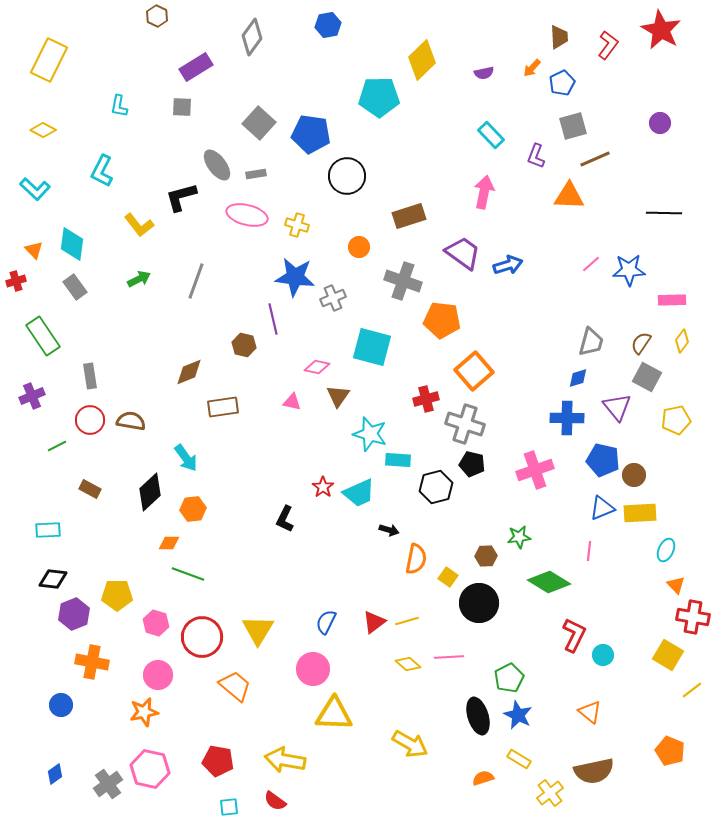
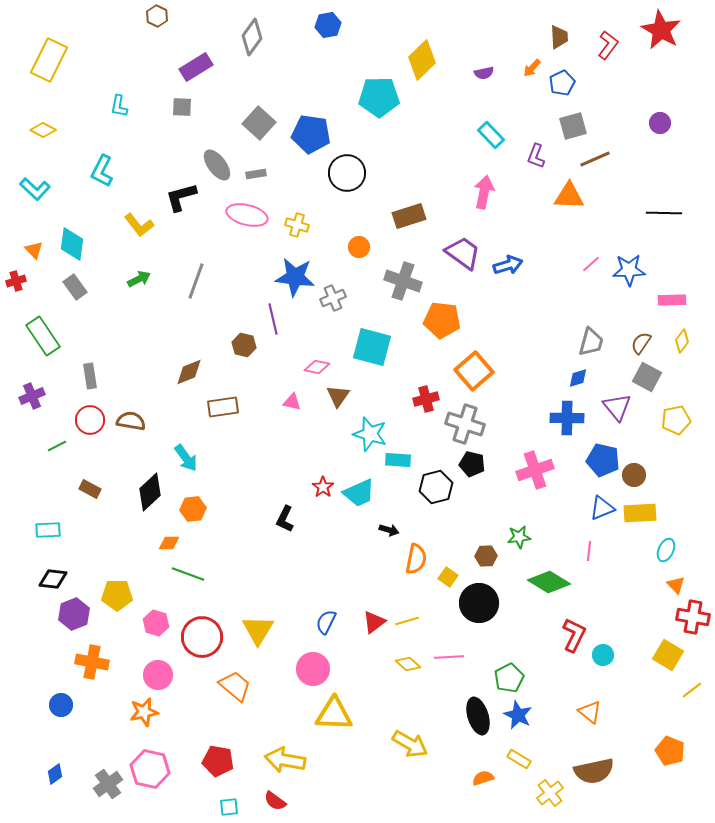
black circle at (347, 176): moved 3 px up
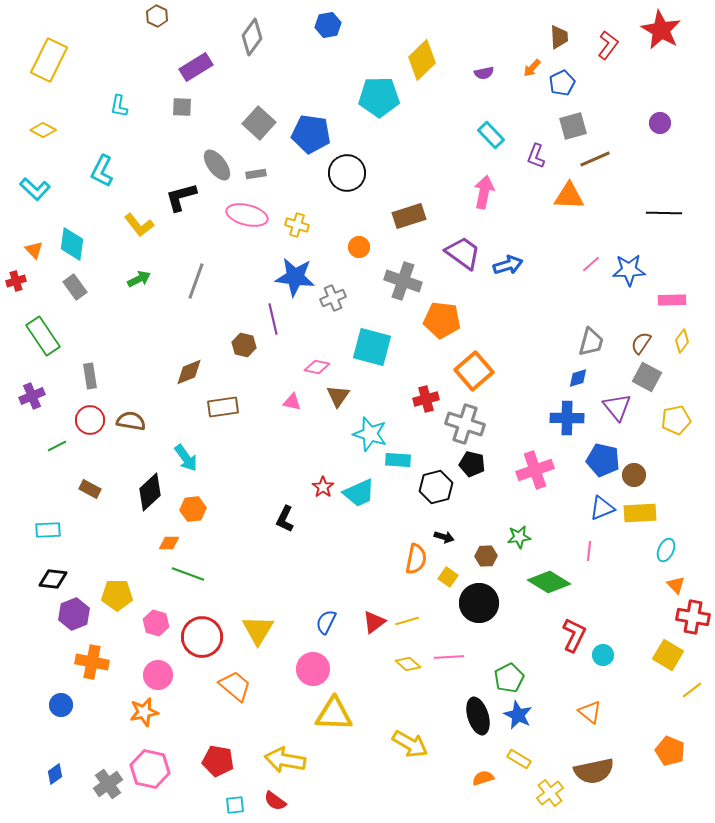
black arrow at (389, 530): moved 55 px right, 7 px down
cyan square at (229, 807): moved 6 px right, 2 px up
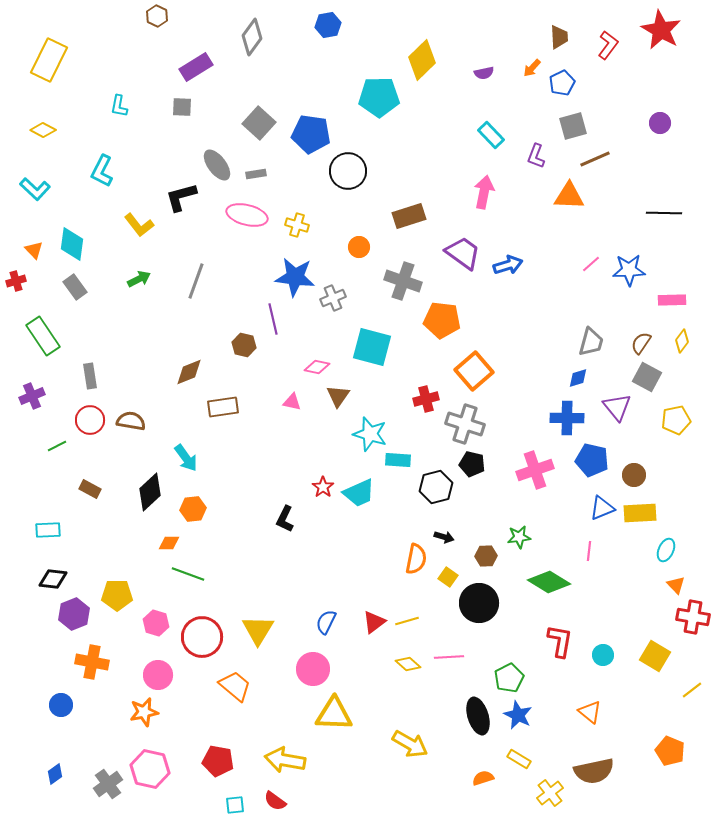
black circle at (347, 173): moved 1 px right, 2 px up
blue pentagon at (603, 460): moved 11 px left
red L-shape at (574, 635): moved 14 px left, 6 px down; rotated 16 degrees counterclockwise
yellow square at (668, 655): moved 13 px left, 1 px down
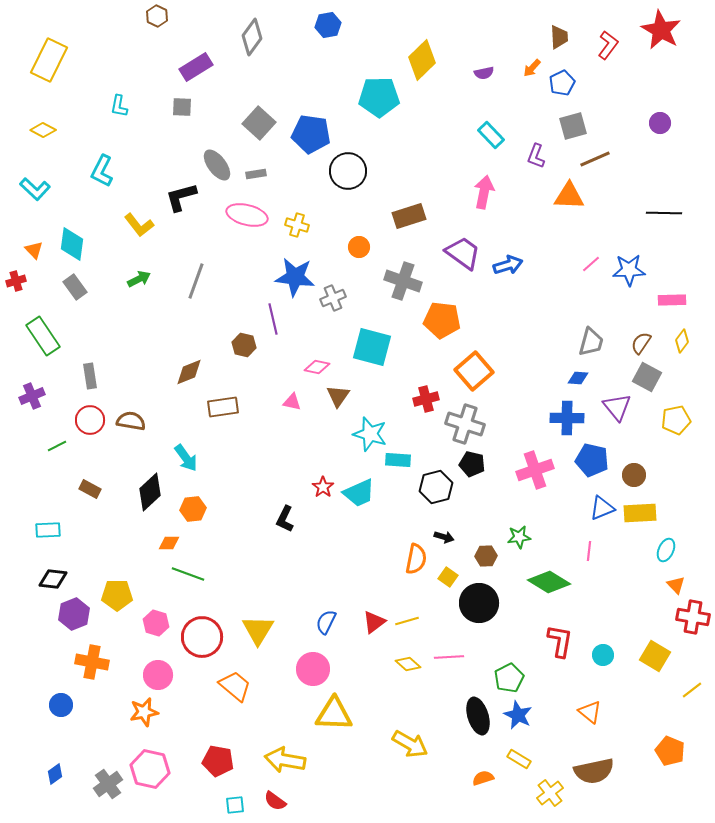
blue diamond at (578, 378): rotated 20 degrees clockwise
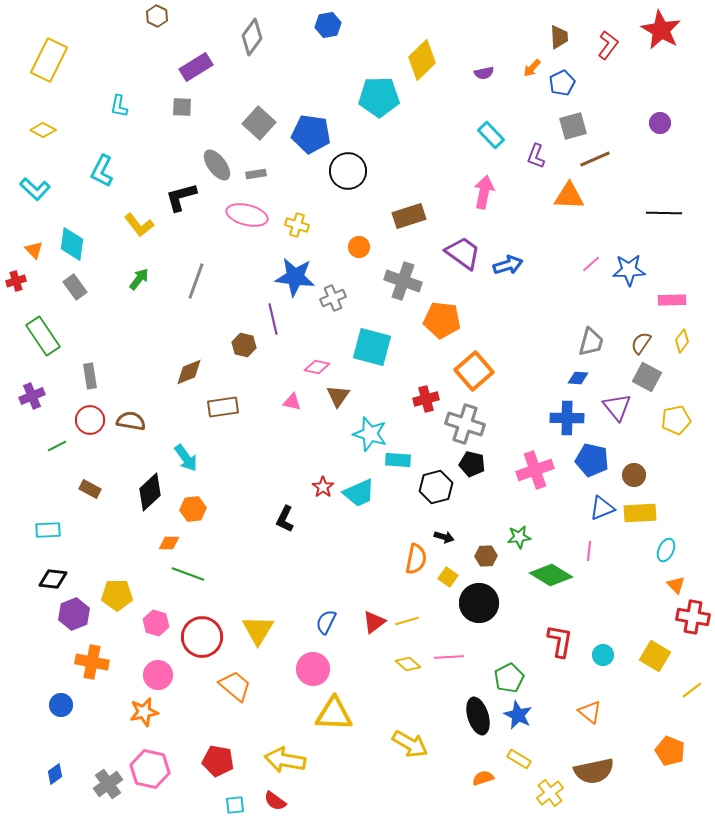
green arrow at (139, 279): rotated 25 degrees counterclockwise
green diamond at (549, 582): moved 2 px right, 7 px up
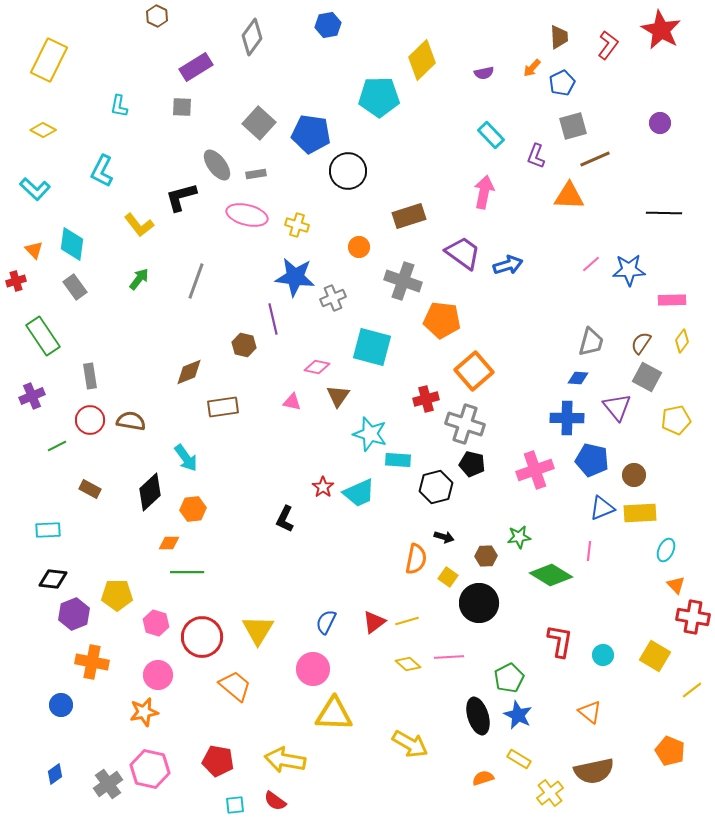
green line at (188, 574): moved 1 px left, 2 px up; rotated 20 degrees counterclockwise
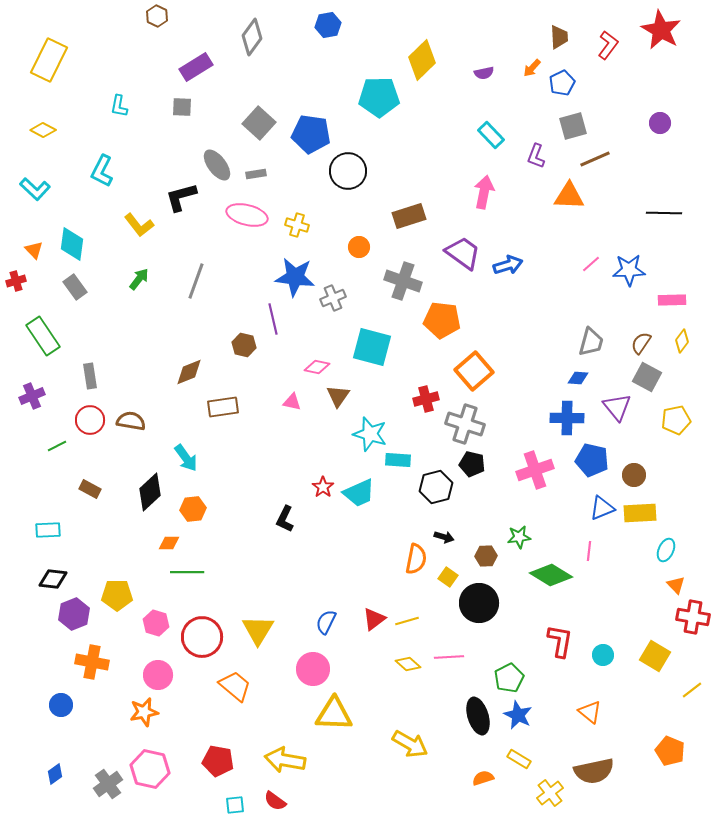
red triangle at (374, 622): moved 3 px up
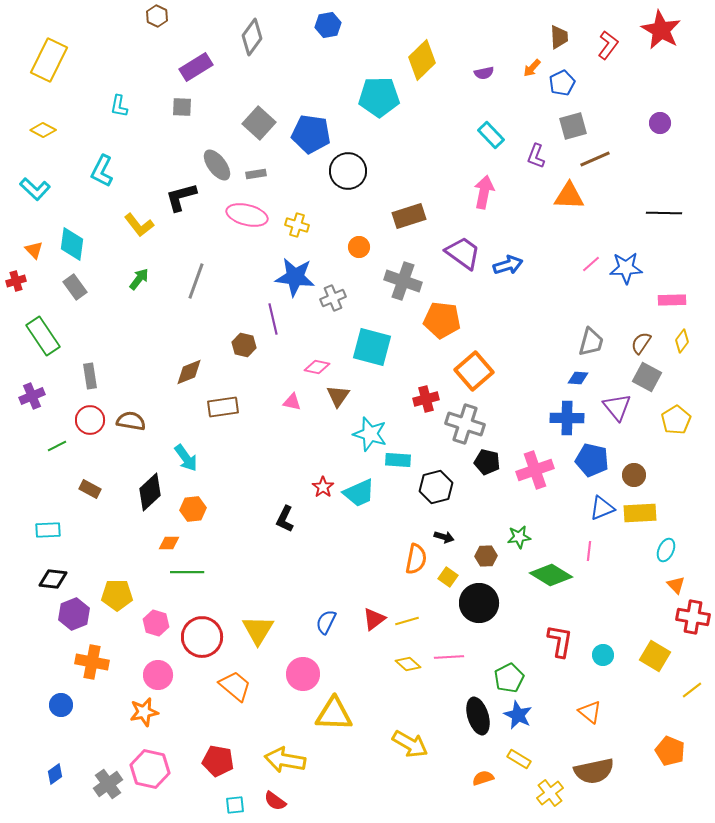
blue star at (629, 270): moved 3 px left, 2 px up
yellow pentagon at (676, 420): rotated 20 degrees counterclockwise
black pentagon at (472, 464): moved 15 px right, 2 px up
pink circle at (313, 669): moved 10 px left, 5 px down
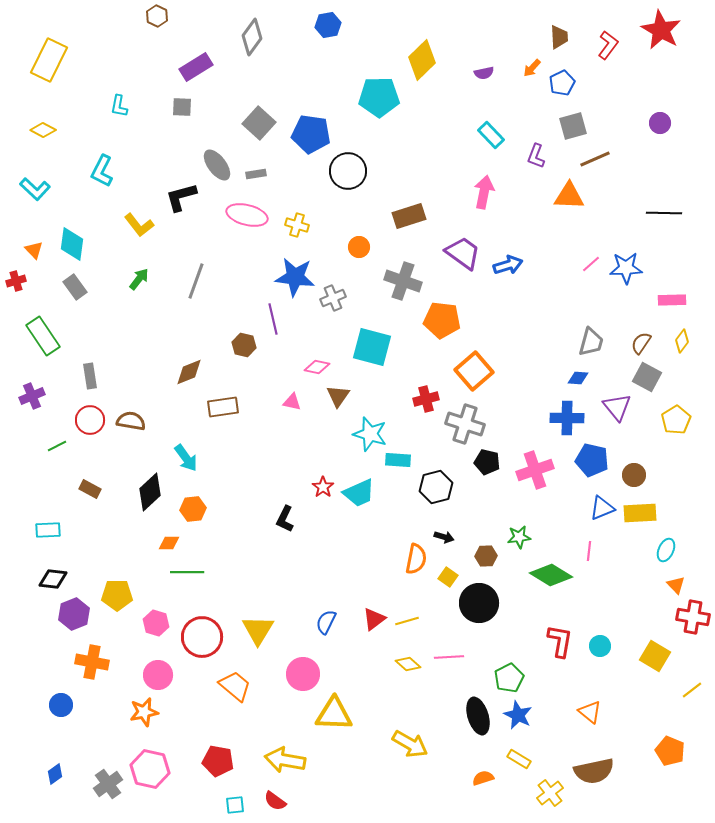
cyan circle at (603, 655): moved 3 px left, 9 px up
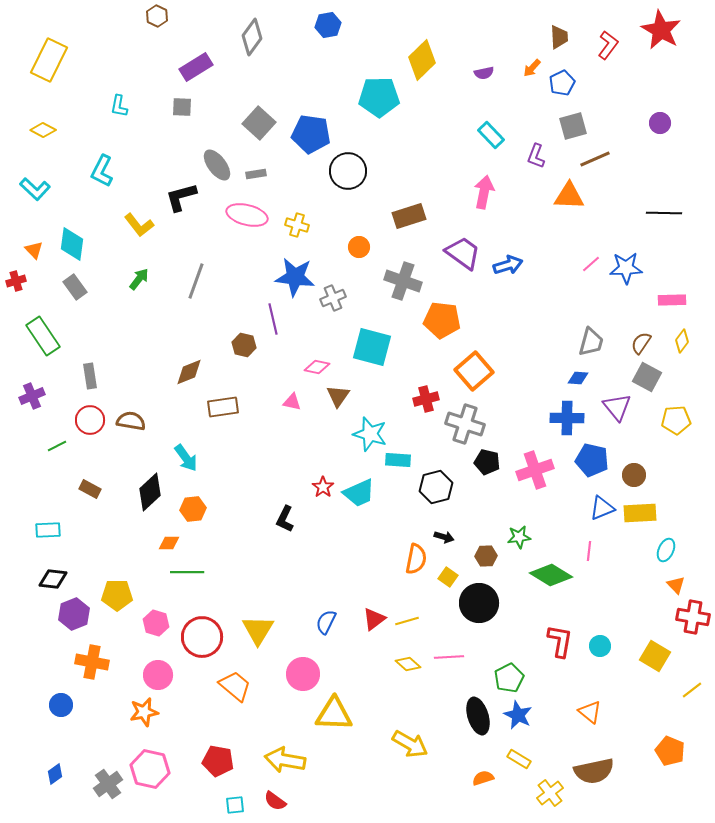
yellow pentagon at (676, 420): rotated 28 degrees clockwise
